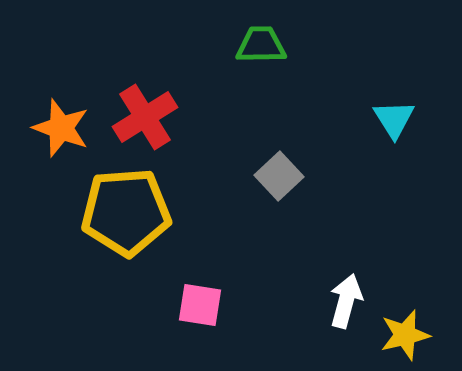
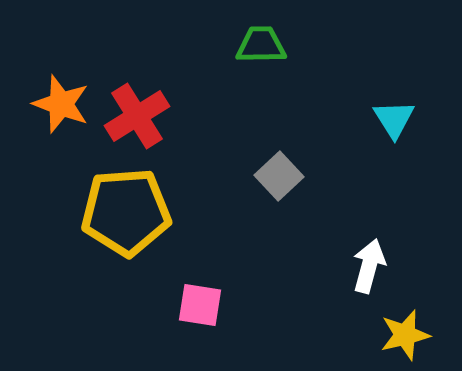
red cross: moved 8 px left, 1 px up
orange star: moved 24 px up
white arrow: moved 23 px right, 35 px up
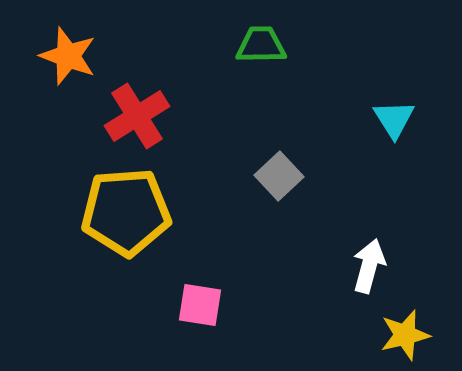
orange star: moved 7 px right, 48 px up
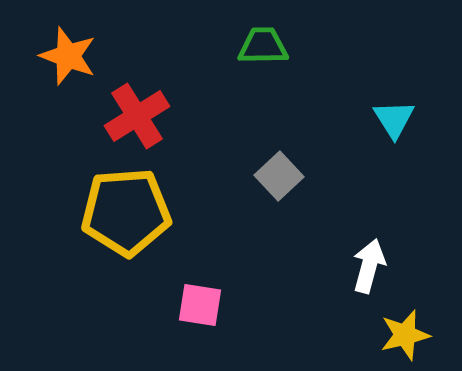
green trapezoid: moved 2 px right, 1 px down
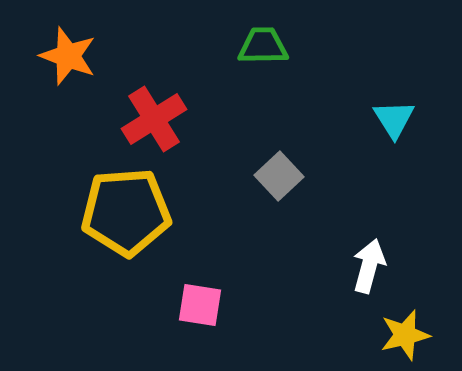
red cross: moved 17 px right, 3 px down
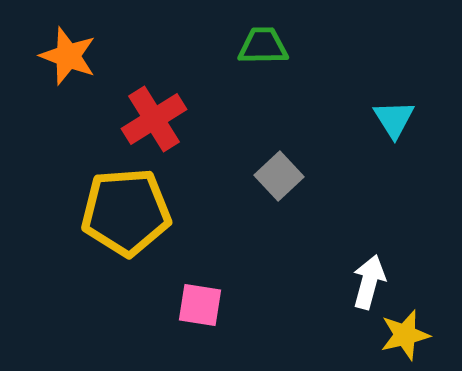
white arrow: moved 16 px down
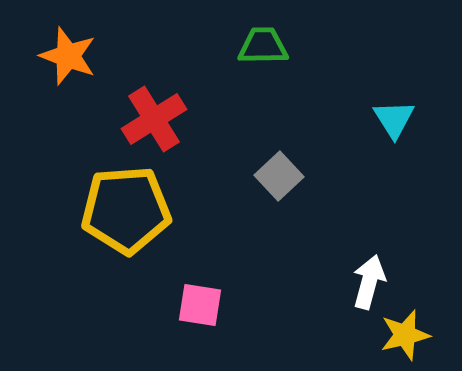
yellow pentagon: moved 2 px up
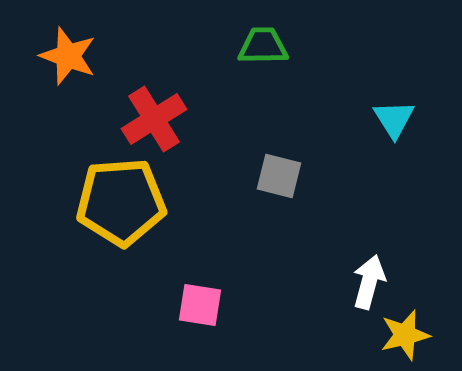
gray square: rotated 33 degrees counterclockwise
yellow pentagon: moved 5 px left, 8 px up
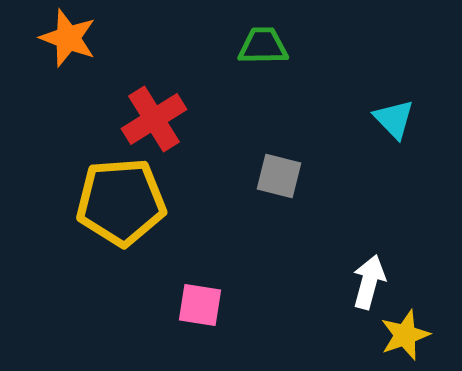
orange star: moved 18 px up
cyan triangle: rotated 12 degrees counterclockwise
yellow star: rotated 6 degrees counterclockwise
